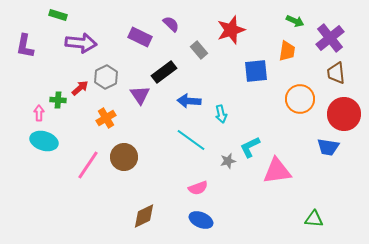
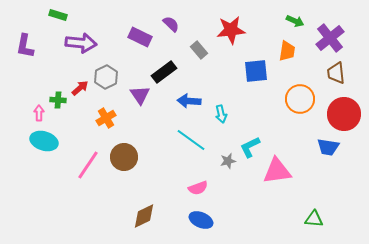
red star: rotated 12 degrees clockwise
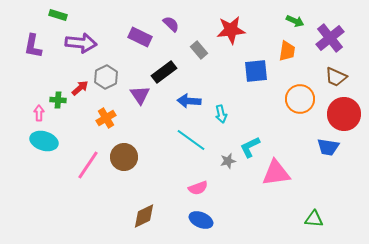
purple L-shape: moved 8 px right
brown trapezoid: moved 4 px down; rotated 60 degrees counterclockwise
pink triangle: moved 1 px left, 2 px down
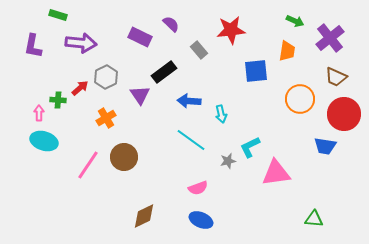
blue trapezoid: moved 3 px left, 1 px up
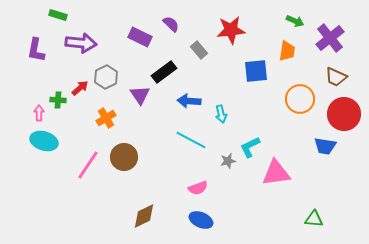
purple L-shape: moved 3 px right, 4 px down
cyan line: rotated 8 degrees counterclockwise
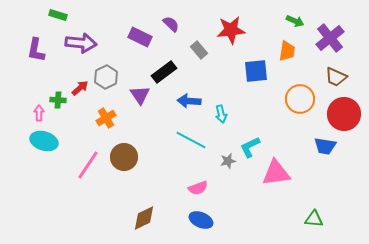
brown diamond: moved 2 px down
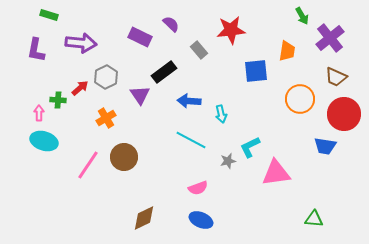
green rectangle: moved 9 px left
green arrow: moved 7 px right, 5 px up; rotated 36 degrees clockwise
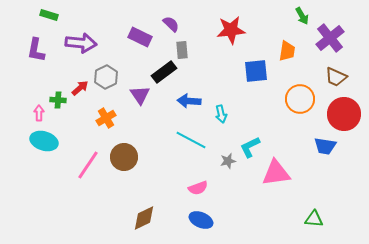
gray rectangle: moved 17 px left; rotated 36 degrees clockwise
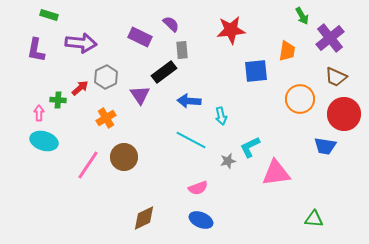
cyan arrow: moved 2 px down
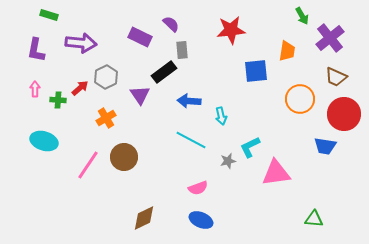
pink arrow: moved 4 px left, 24 px up
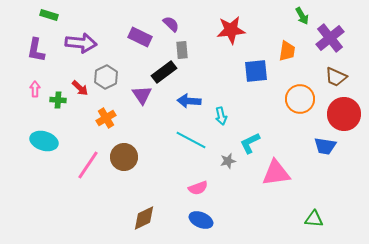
red arrow: rotated 84 degrees clockwise
purple triangle: moved 2 px right
cyan L-shape: moved 4 px up
